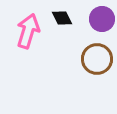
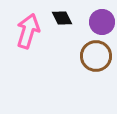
purple circle: moved 3 px down
brown circle: moved 1 px left, 3 px up
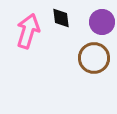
black diamond: moved 1 px left; rotated 20 degrees clockwise
brown circle: moved 2 px left, 2 px down
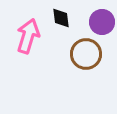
pink arrow: moved 5 px down
brown circle: moved 8 px left, 4 px up
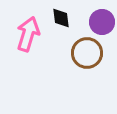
pink arrow: moved 2 px up
brown circle: moved 1 px right, 1 px up
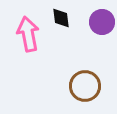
pink arrow: rotated 28 degrees counterclockwise
brown circle: moved 2 px left, 33 px down
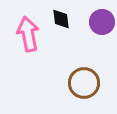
black diamond: moved 1 px down
brown circle: moved 1 px left, 3 px up
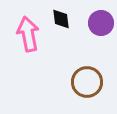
purple circle: moved 1 px left, 1 px down
brown circle: moved 3 px right, 1 px up
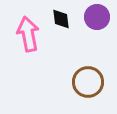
purple circle: moved 4 px left, 6 px up
brown circle: moved 1 px right
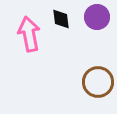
pink arrow: moved 1 px right
brown circle: moved 10 px right
